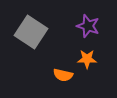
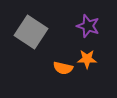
orange semicircle: moved 7 px up
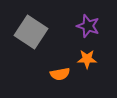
orange semicircle: moved 3 px left, 6 px down; rotated 24 degrees counterclockwise
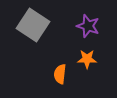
gray square: moved 2 px right, 7 px up
orange semicircle: rotated 108 degrees clockwise
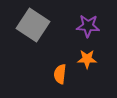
purple star: rotated 15 degrees counterclockwise
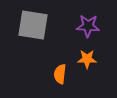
gray square: rotated 24 degrees counterclockwise
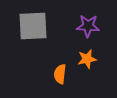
gray square: moved 1 px down; rotated 12 degrees counterclockwise
orange star: rotated 12 degrees counterclockwise
